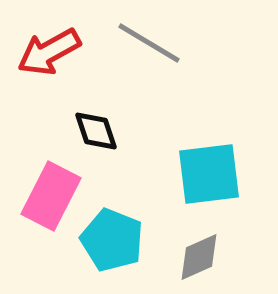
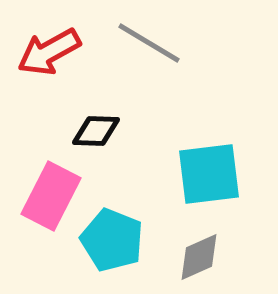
black diamond: rotated 69 degrees counterclockwise
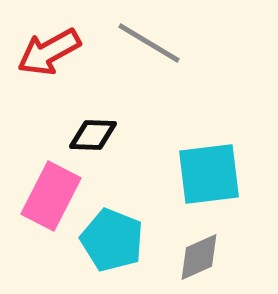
black diamond: moved 3 px left, 4 px down
